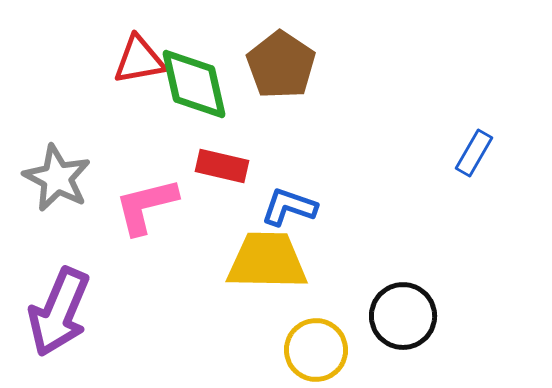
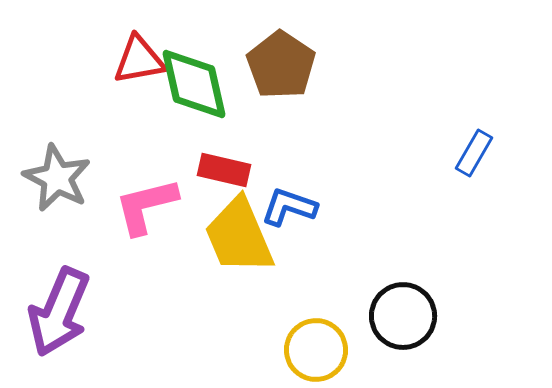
red rectangle: moved 2 px right, 4 px down
yellow trapezoid: moved 28 px left, 25 px up; rotated 114 degrees counterclockwise
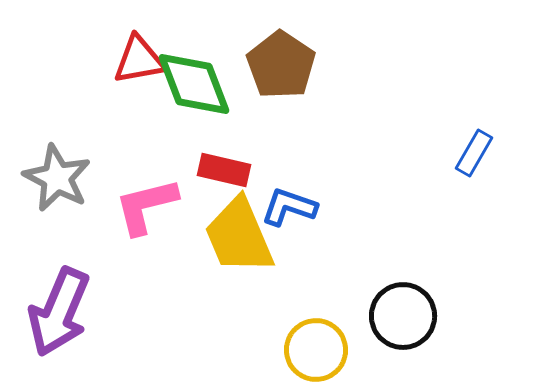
green diamond: rotated 8 degrees counterclockwise
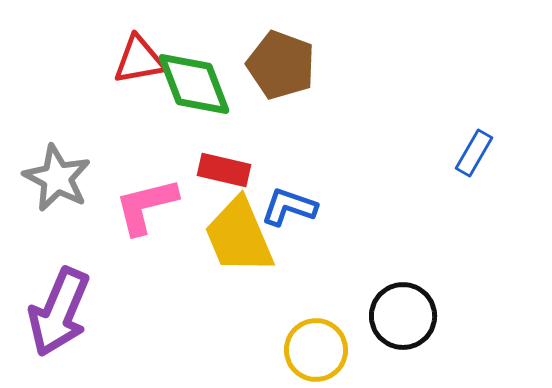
brown pentagon: rotated 14 degrees counterclockwise
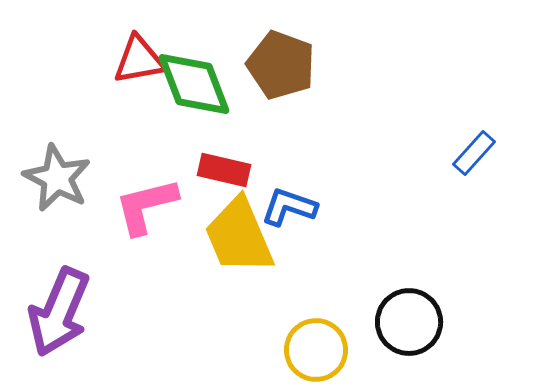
blue rectangle: rotated 12 degrees clockwise
black circle: moved 6 px right, 6 px down
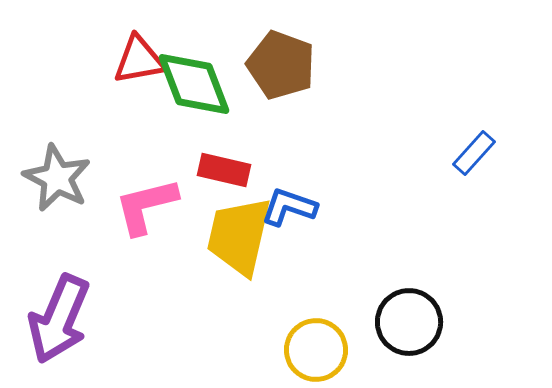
yellow trapezoid: rotated 36 degrees clockwise
purple arrow: moved 7 px down
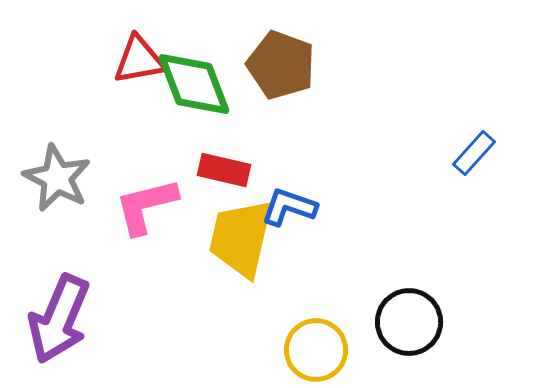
yellow trapezoid: moved 2 px right, 2 px down
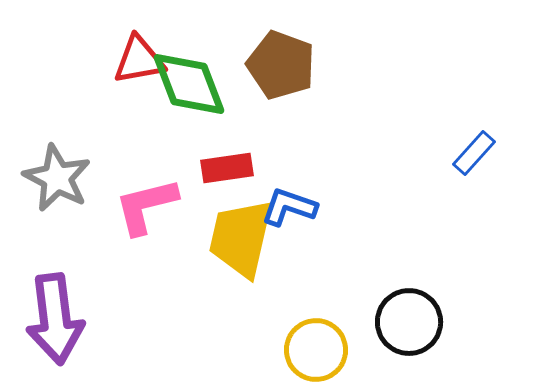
green diamond: moved 5 px left
red rectangle: moved 3 px right, 2 px up; rotated 21 degrees counterclockwise
purple arrow: moved 4 px left; rotated 30 degrees counterclockwise
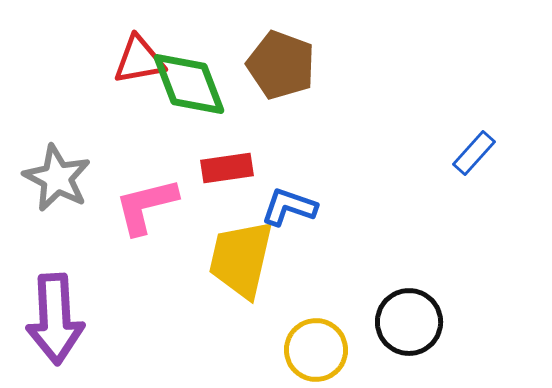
yellow trapezoid: moved 21 px down
purple arrow: rotated 4 degrees clockwise
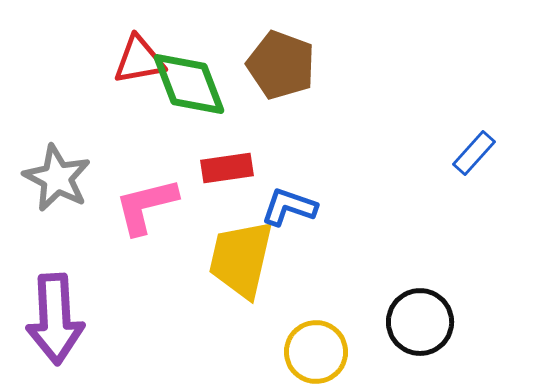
black circle: moved 11 px right
yellow circle: moved 2 px down
